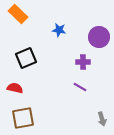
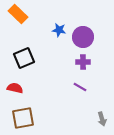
purple circle: moved 16 px left
black square: moved 2 px left
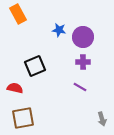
orange rectangle: rotated 18 degrees clockwise
black square: moved 11 px right, 8 px down
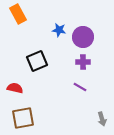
black square: moved 2 px right, 5 px up
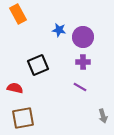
black square: moved 1 px right, 4 px down
gray arrow: moved 1 px right, 3 px up
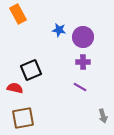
black square: moved 7 px left, 5 px down
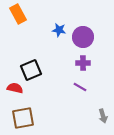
purple cross: moved 1 px down
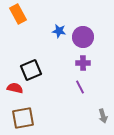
blue star: moved 1 px down
purple line: rotated 32 degrees clockwise
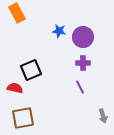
orange rectangle: moved 1 px left, 1 px up
